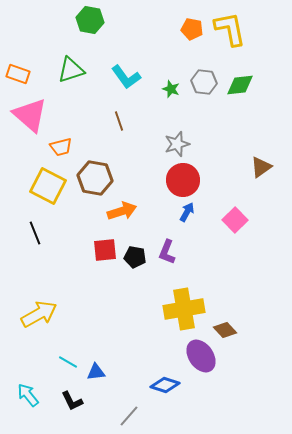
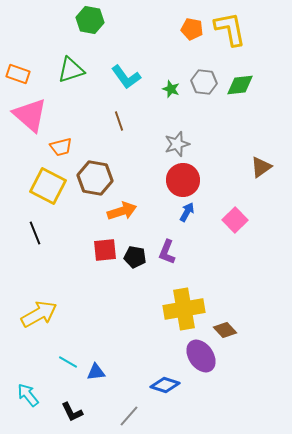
black L-shape: moved 11 px down
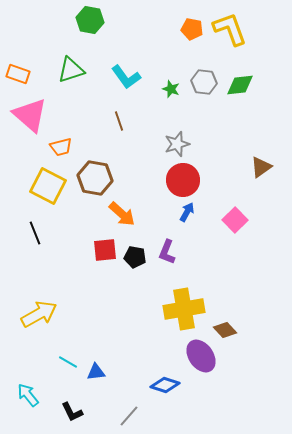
yellow L-shape: rotated 9 degrees counterclockwise
orange arrow: moved 3 px down; rotated 60 degrees clockwise
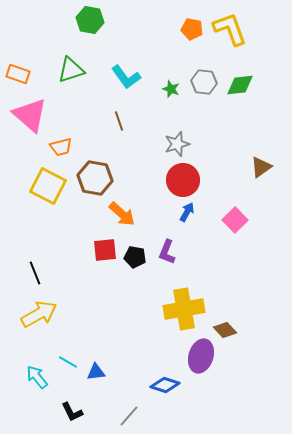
black line: moved 40 px down
purple ellipse: rotated 52 degrees clockwise
cyan arrow: moved 9 px right, 18 px up
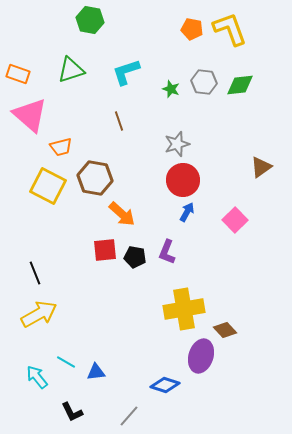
cyan L-shape: moved 5 px up; rotated 108 degrees clockwise
cyan line: moved 2 px left
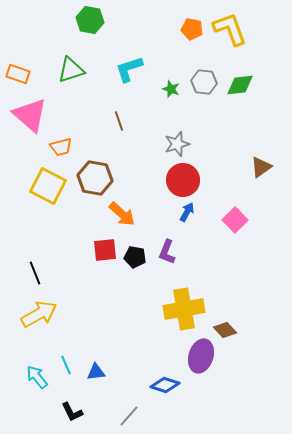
cyan L-shape: moved 3 px right, 3 px up
cyan line: moved 3 px down; rotated 36 degrees clockwise
